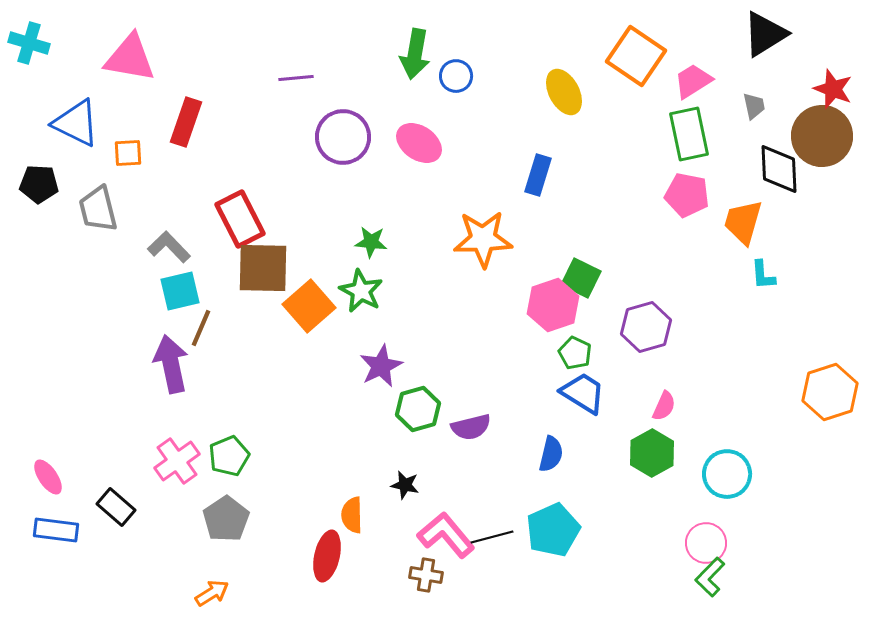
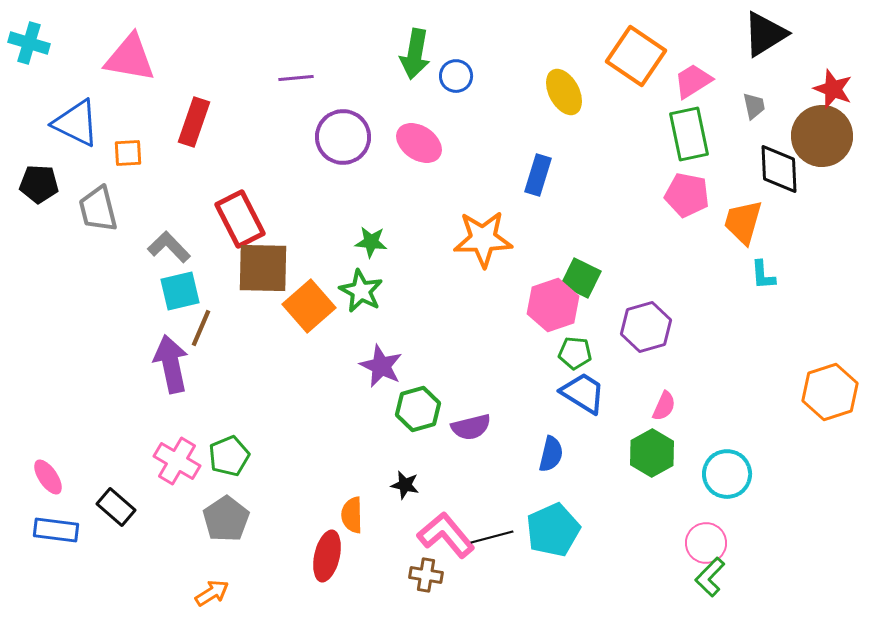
red rectangle at (186, 122): moved 8 px right
green pentagon at (575, 353): rotated 20 degrees counterclockwise
purple star at (381, 366): rotated 21 degrees counterclockwise
pink cross at (177, 461): rotated 24 degrees counterclockwise
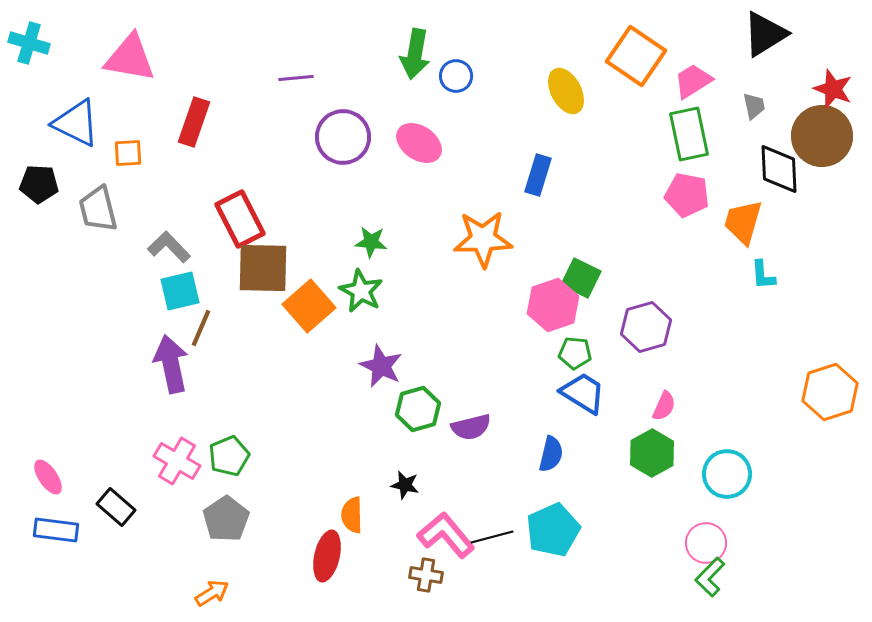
yellow ellipse at (564, 92): moved 2 px right, 1 px up
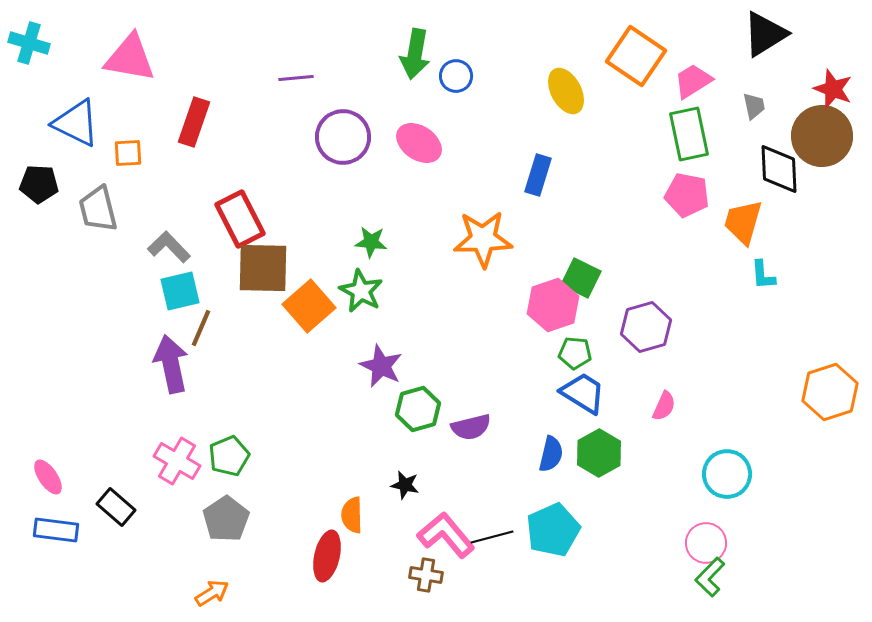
green hexagon at (652, 453): moved 53 px left
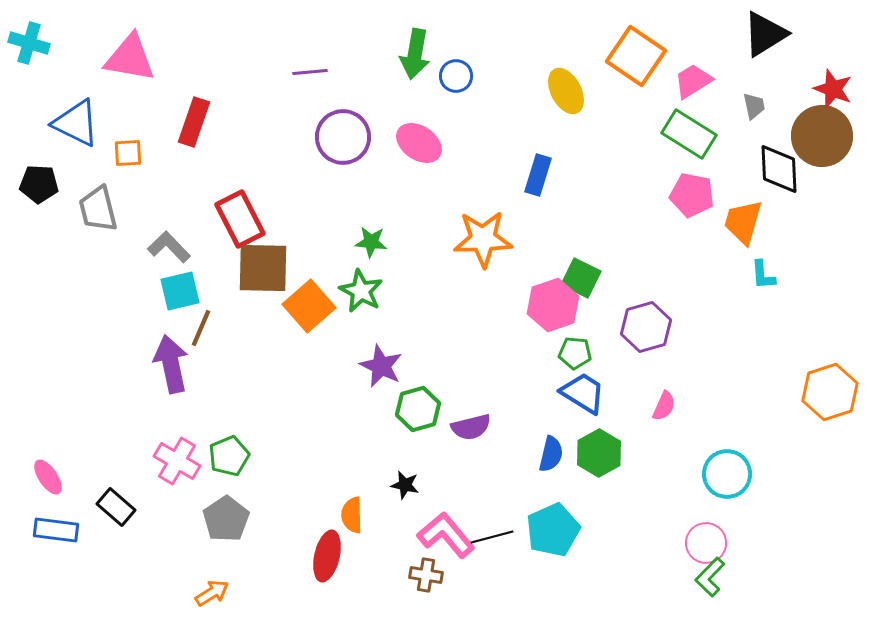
purple line at (296, 78): moved 14 px right, 6 px up
green rectangle at (689, 134): rotated 46 degrees counterclockwise
pink pentagon at (687, 195): moved 5 px right
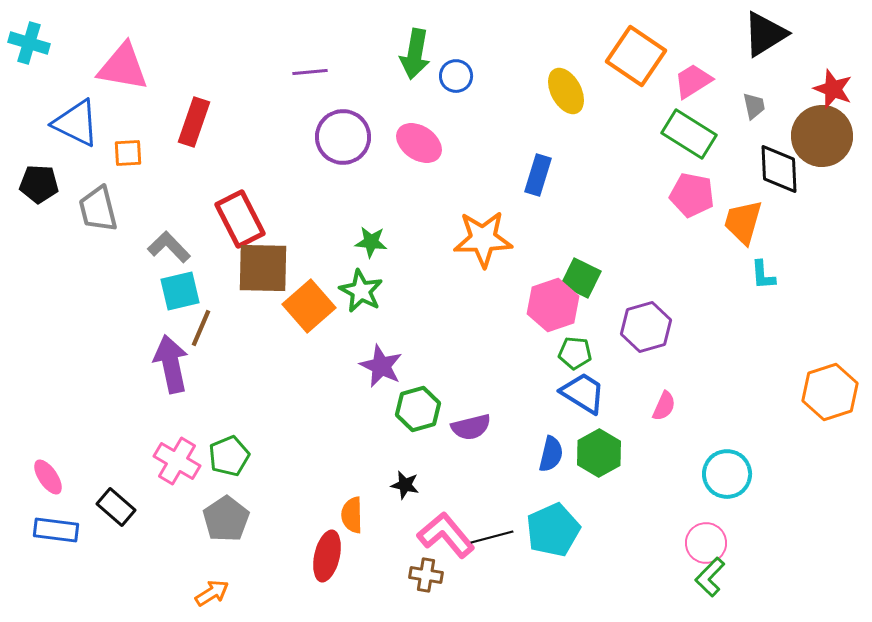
pink triangle at (130, 58): moved 7 px left, 9 px down
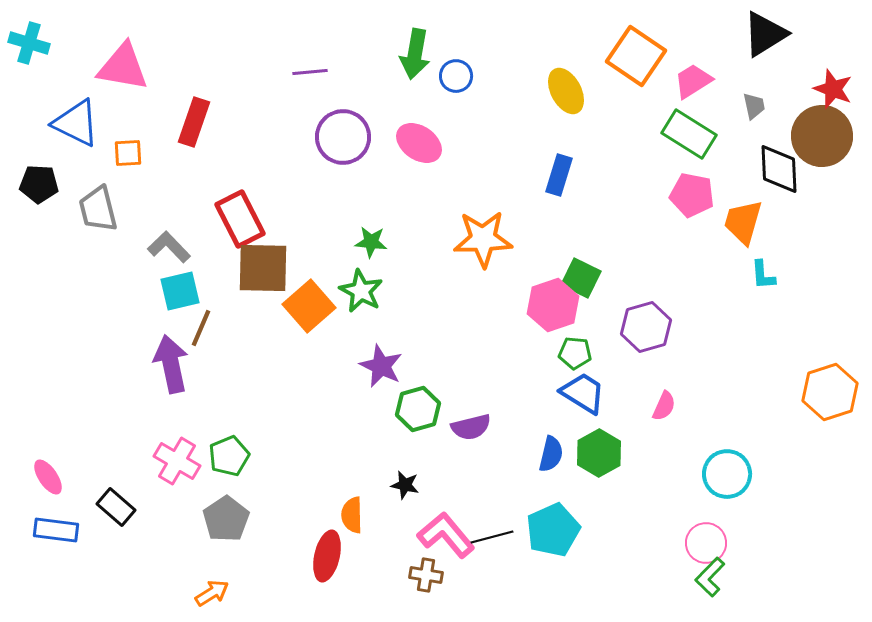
blue rectangle at (538, 175): moved 21 px right
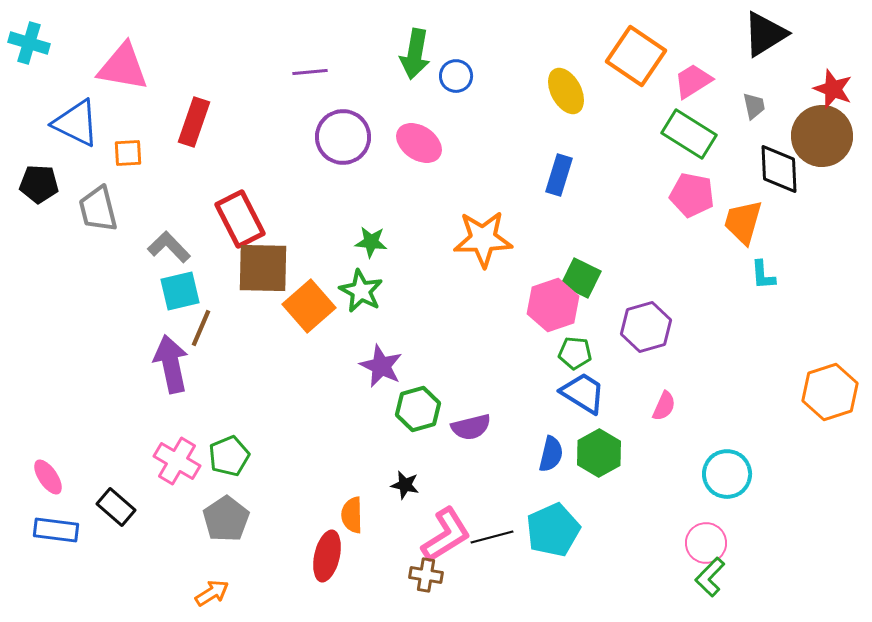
pink L-shape at (446, 535): rotated 98 degrees clockwise
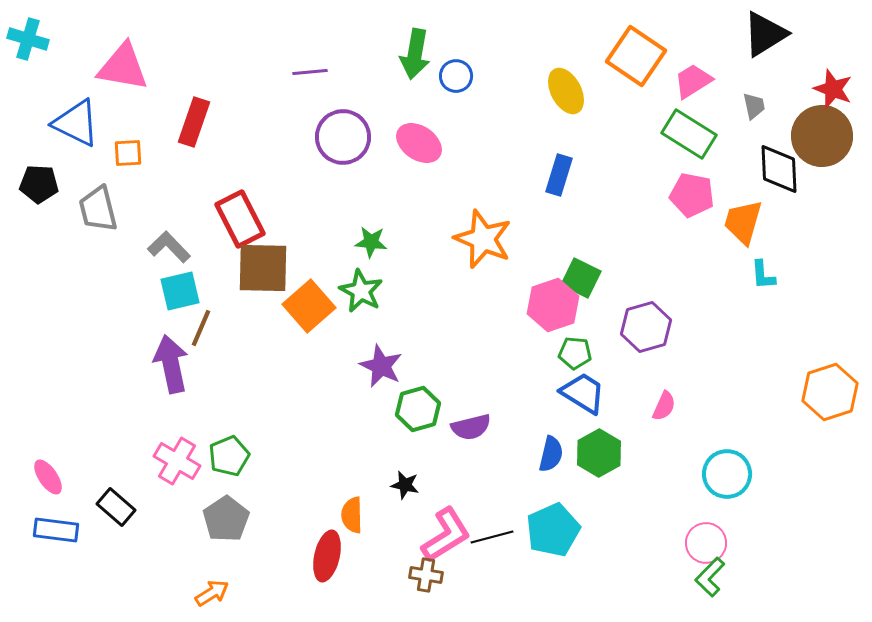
cyan cross at (29, 43): moved 1 px left, 4 px up
orange star at (483, 239): rotated 24 degrees clockwise
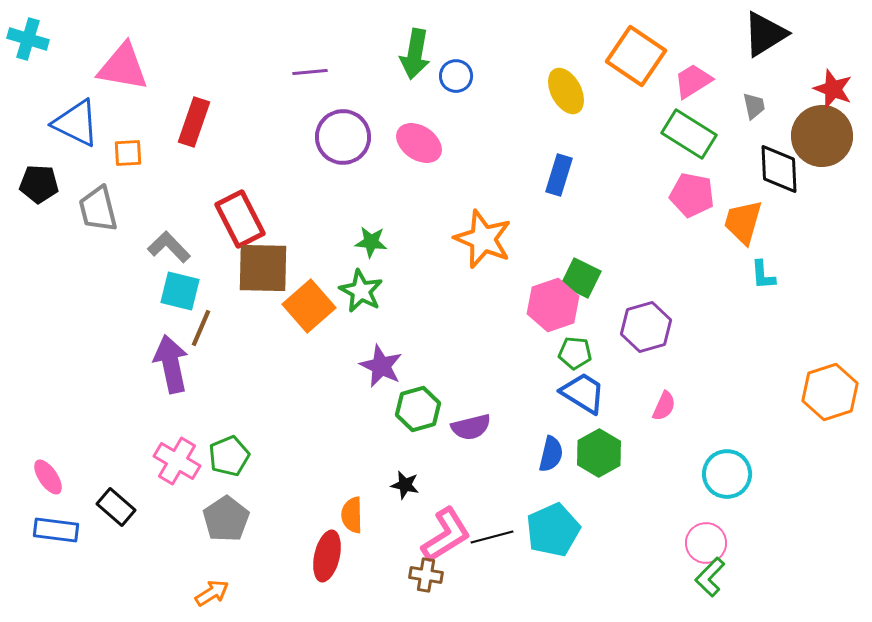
cyan square at (180, 291): rotated 27 degrees clockwise
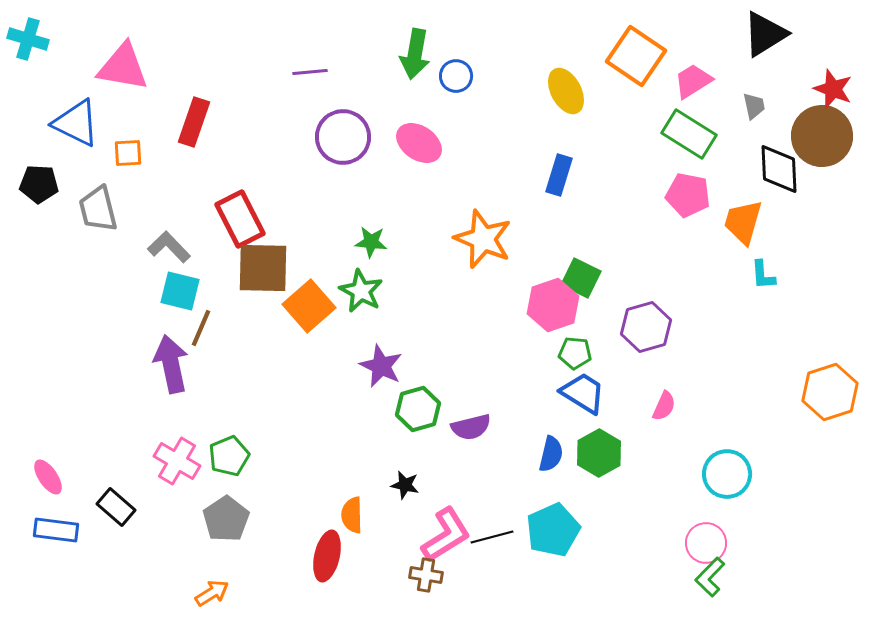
pink pentagon at (692, 195): moved 4 px left
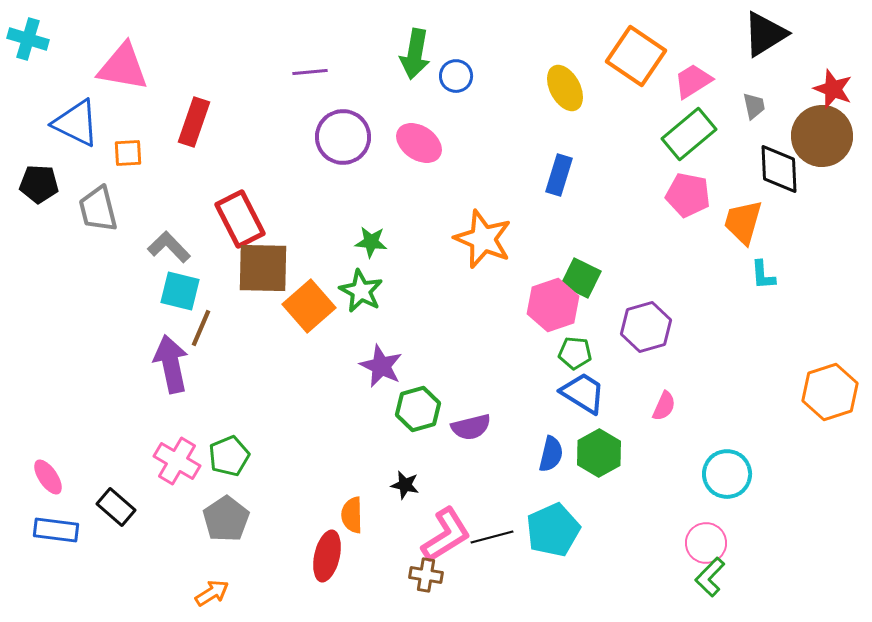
yellow ellipse at (566, 91): moved 1 px left, 3 px up
green rectangle at (689, 134): rotated 72 degrees counterclockwise
